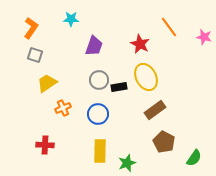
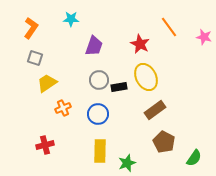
gray square: moved 3 px down
red cross: rotated 18 degrees counterclockwise
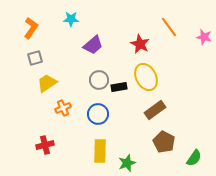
purple trapezoid: moved 1 px left, 1 px up; rotated 30 degrees clockwise
gray square: rotated 35 degrees counterclockwise
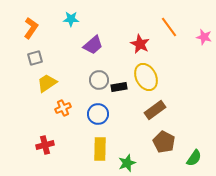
yellow rectangle: moved 2 px up
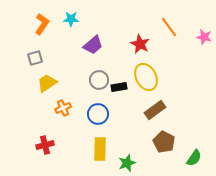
orange L-shape: moved 11 px right, 4 px up
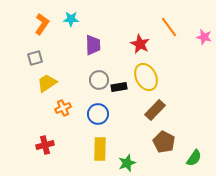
purple trapezoid: rotated 50 degrees counterclockwise
brown rectangle: rotated 10 degrees counterclockwise
